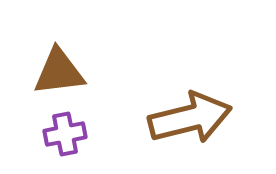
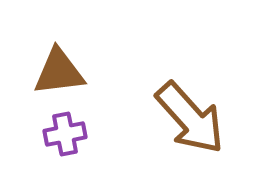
brown arrow: rotated 62 degrees clockwise
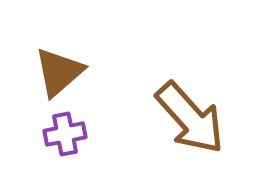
brown triangle: rotated 34 degrees counterclockwise
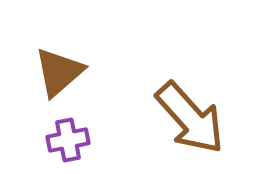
purple cross: moved 3 px right, 6 px down
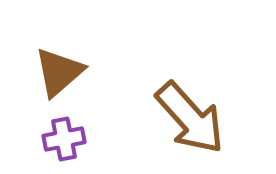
purple cross: moved 4 px left, 1 px up
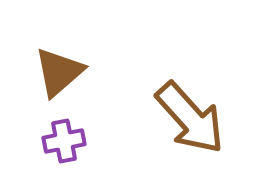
purple cross: moved 2 px down
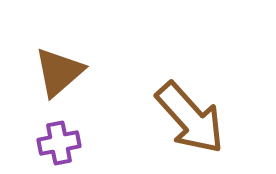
purple cross: moved 5 px left, 2 px down
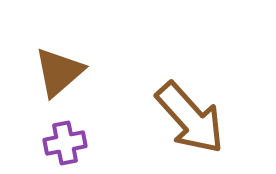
purple cross: moved 6 px right
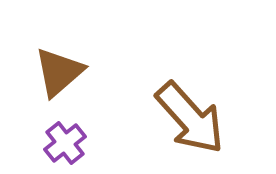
purple cross: rotated 27 degrees counterclockwise
